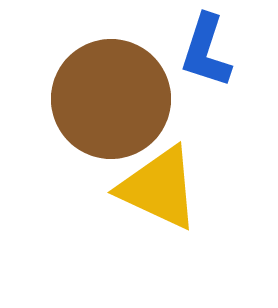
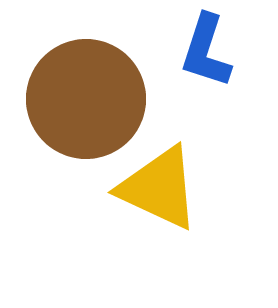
brown circle: moved 25 px left
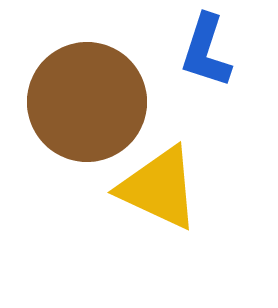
brown circle: moved 1 px right, 3 px down
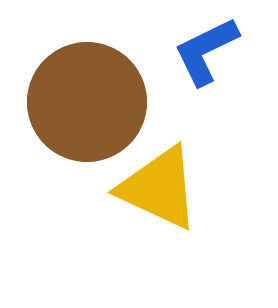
blue L-shape: rotated 46 degrees clockwise
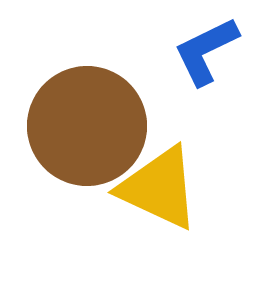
brown circle: moved 24 px down
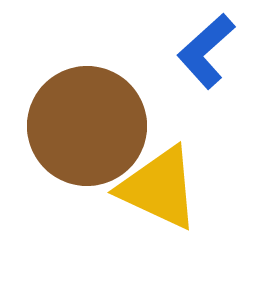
blue L-shape: rotated 16 degrees counterclockwise
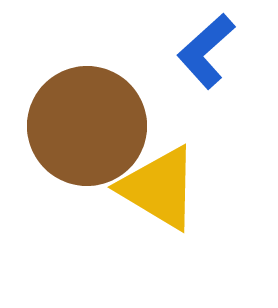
yellow triangle: rotated 6 degrees clockwise
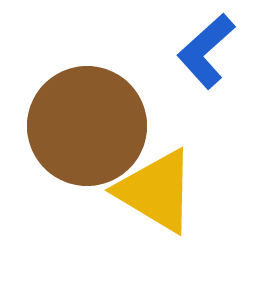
yellow triangle: moved 3 px left, 3 px down
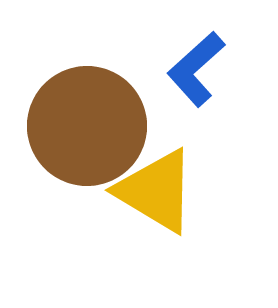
blue L-shape: moved 10 px left, 18 px down
